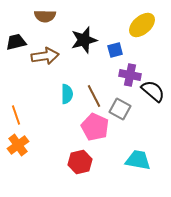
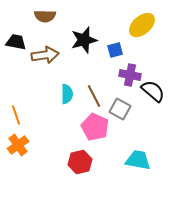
black trapezoid: rotated 25 degrees clockwise
brown arrow: moved 1 px up
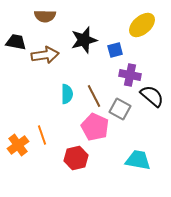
black semicircle: moved 1 px left, 5 px down
orange line: moved 26 px right, 20 px down
red hexagon: moved 4 px left, 4 px up
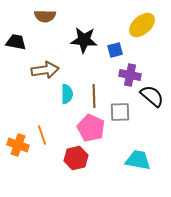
black star: rotated 20 degrees clockwise
brown arrow: moved 15 px down
brown line: rotated 25 degrees clockwise
gray square: moved 3 px down; rotated 30 degrees counterclockwise
pink pentagon: moved 4 px left, 1 px down
orange cross: rotated 35 degrees counterclockwise
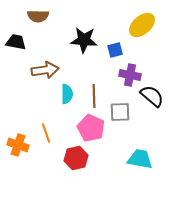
brown semicircle: moved 7 px left
orange line: moved 4 px right, 2 px up
cyan trapezoid: moved 2 px right, 1 px up
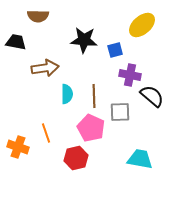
brown arrow: moved 2 px up
orange cross: moved 2 px down
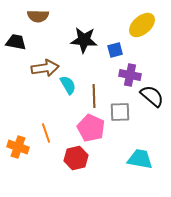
cyan semicircle: moved 1 px right, 9 px up; rotated 30 degrees counterclockwise
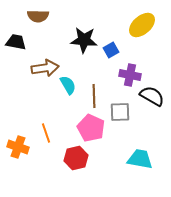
blue square: moved 4 px left; rotated 14 degrees counterclockwise
black semicircle: rotated 10 degrees counterclockwise
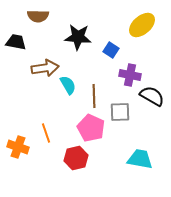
black star: moved 6 px left, 3 px up
blue square: rotated 28 degrees counterclockwise
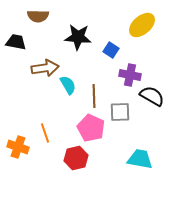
orange line: moved 1 px left
